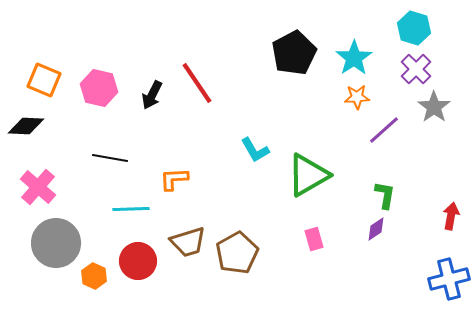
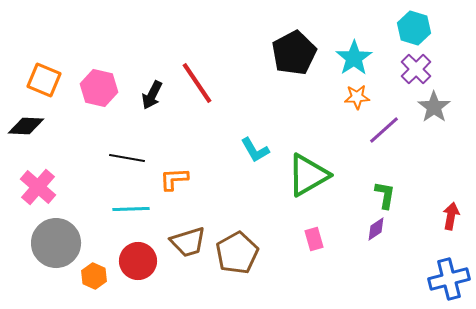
black line: moved 17 px right
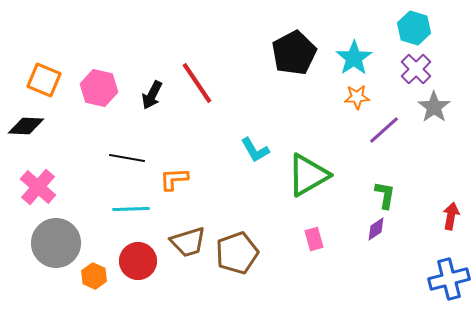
brown pentagon: rotated 9 degrees clockwise
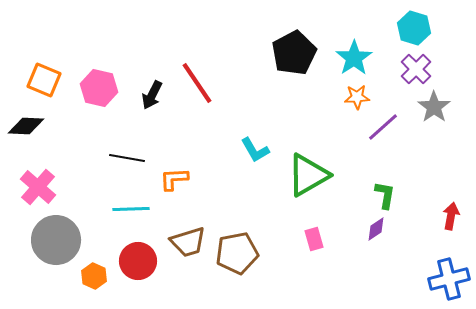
purple line: moved 1 px left, 3 px up
gray circle: moved 3 px up
brown pentagon: rotated 9 degrees clockwise
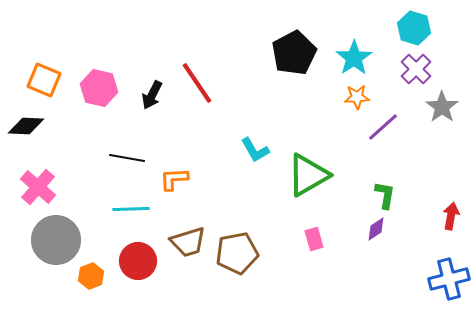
gray star: moved 8 px right
orange hexagon: moved 3 px left; rotated 15 degrees clockwise
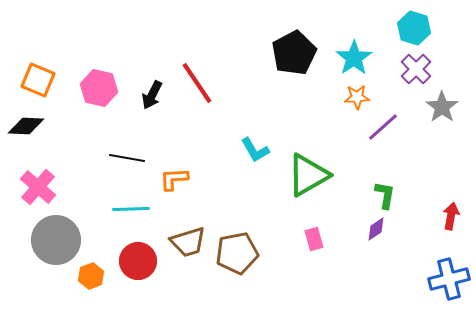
orange square: moved 6 px left
